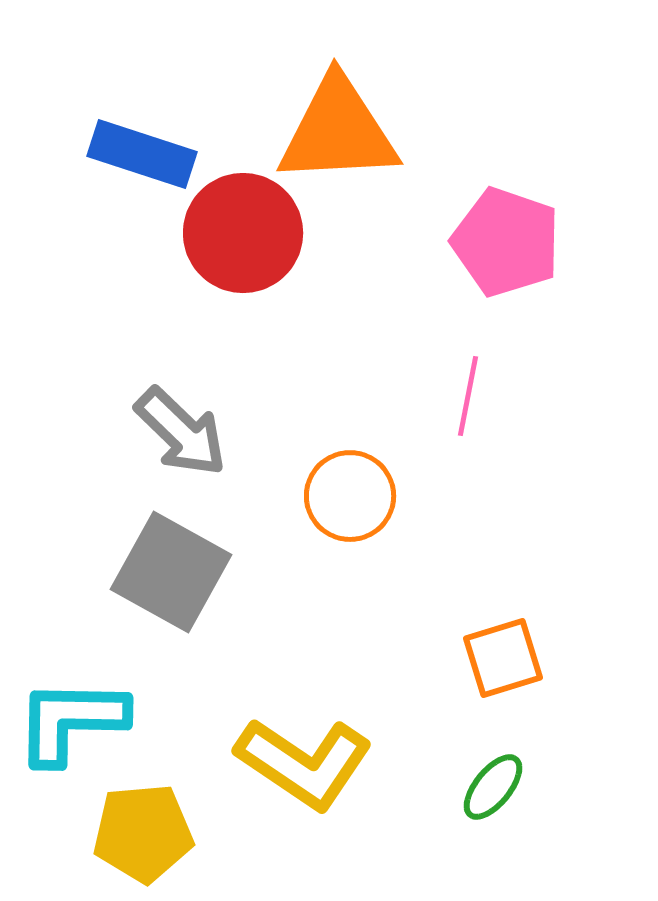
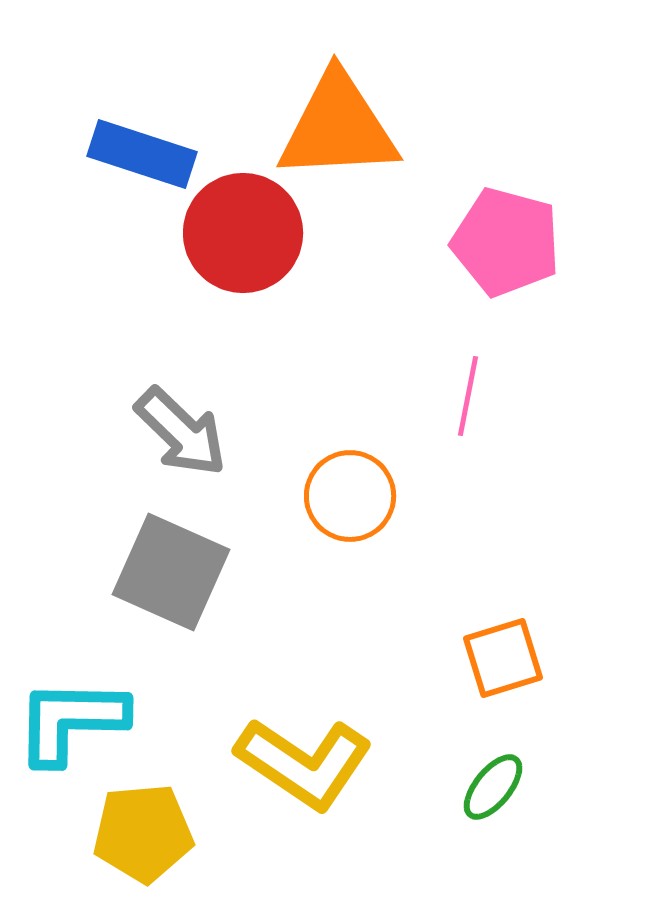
orange triangle: moved 4 px up
pink pentagon: rotated 4 degrees counterclockwise
gray square: rotated 5 degrees counterclockwise
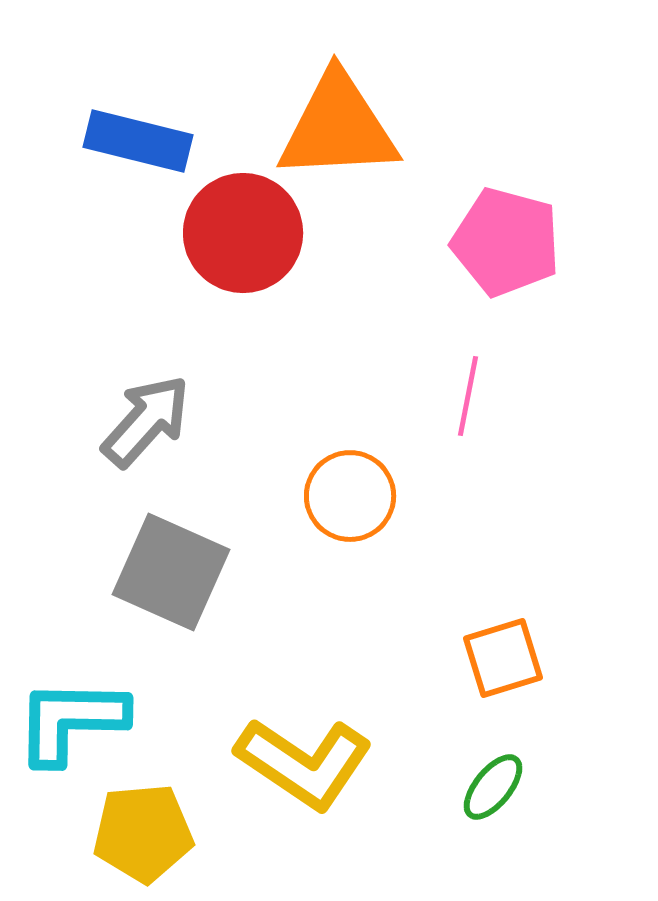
blue rectangle: moved 4 px left, 13 px up; rotated 4 degrees counterclockwise
gray arrow: moved 35 px left, 11 px up; rotated 92 degrees counterclockwise
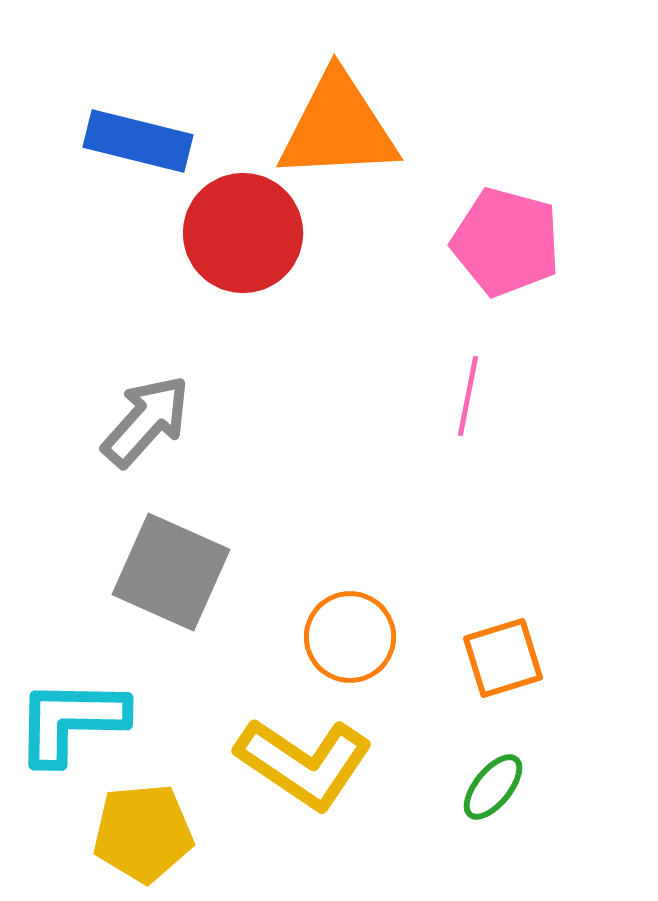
orange circle: moved 141 px down
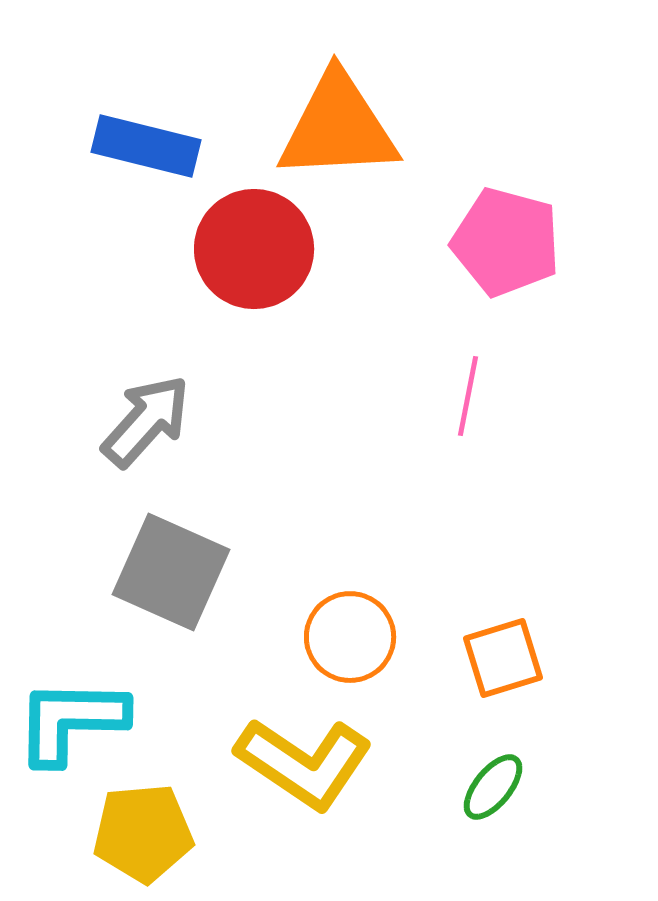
blue rectangle: moved 8 px right, 5 px down
red circle: moved 11 px right, 16 px down
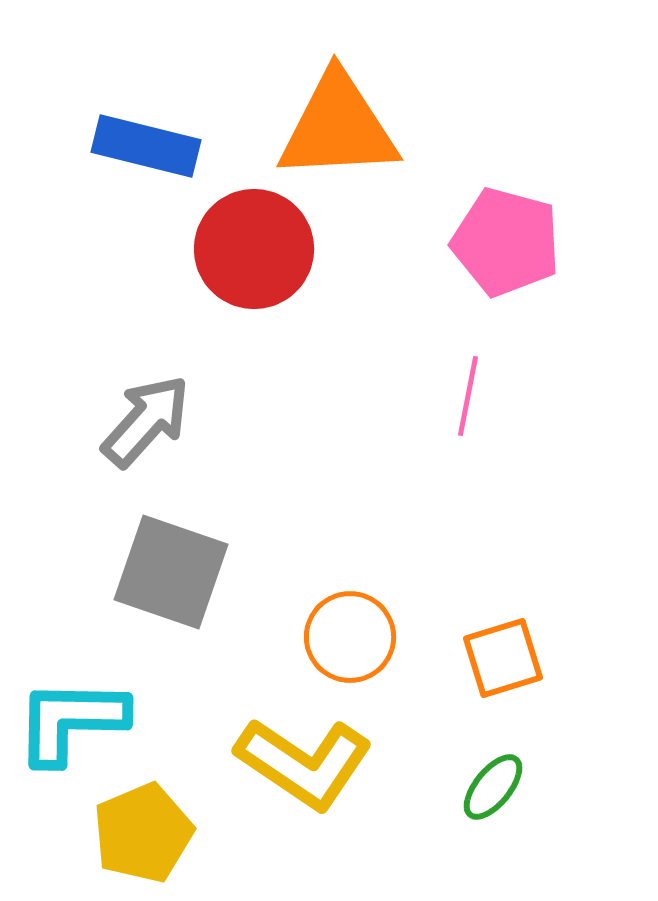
gray square: rotated 5 degrees counterclockwise
yellow pentagon: rotated 18 degrees counterclockwise
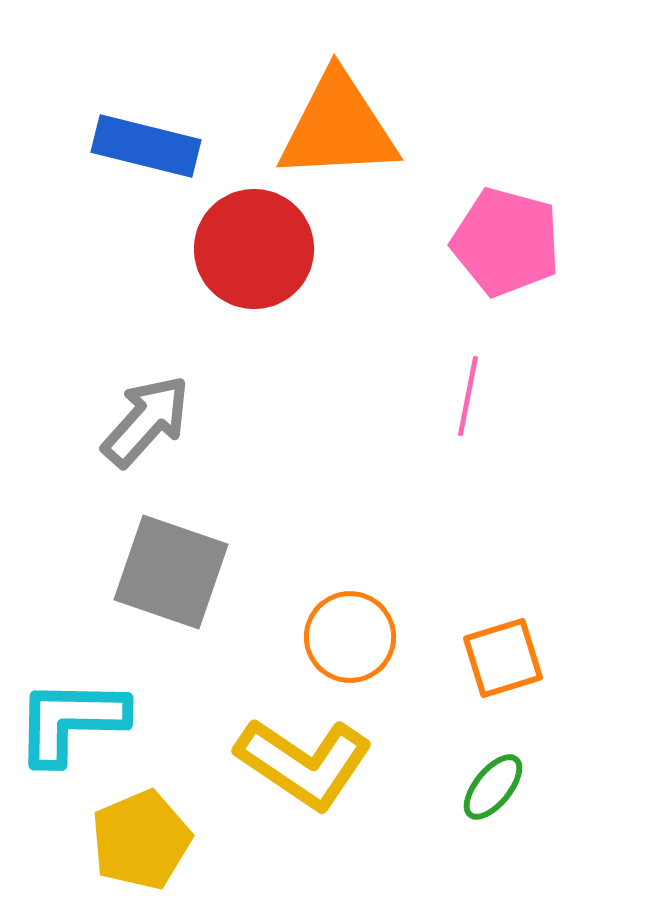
yellow pentagon: moved 2 px left, 7 px down
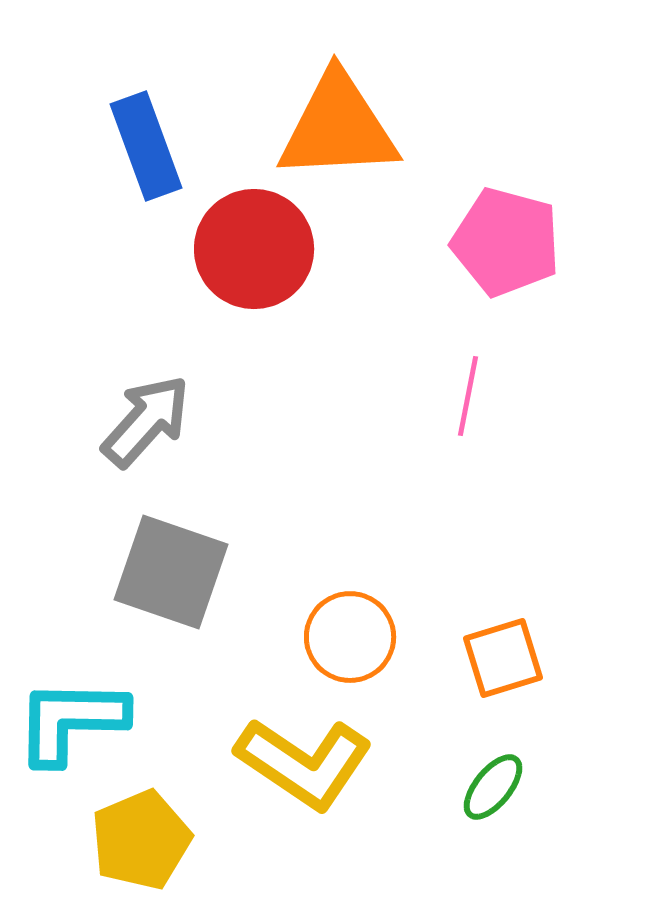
blue rectangle: rotated 56 degrees clockwise
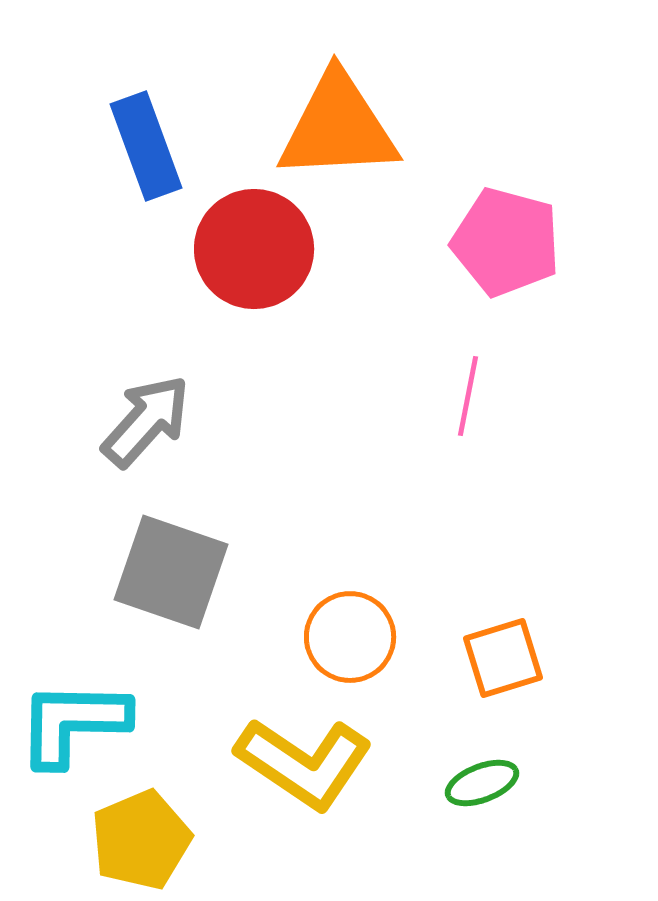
cyan L-shape: moved 2 px right, 2 px down
green ellipse: moved 11 px left, 4 px up; rotated 30 degrees clockwise
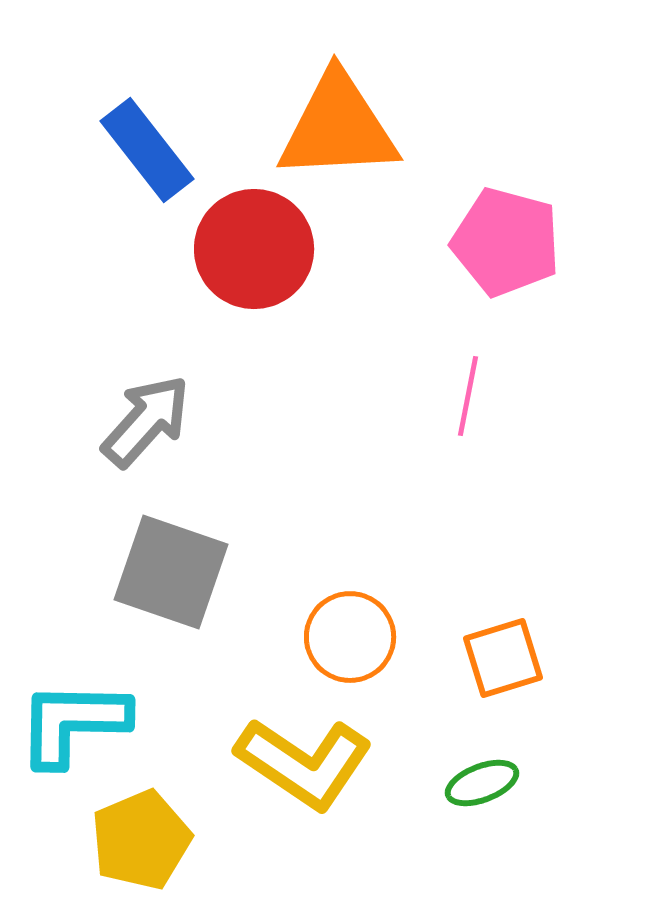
blue rectangle: moved 1 px right, 4 px down; rotated 18 degrees counterclockwise
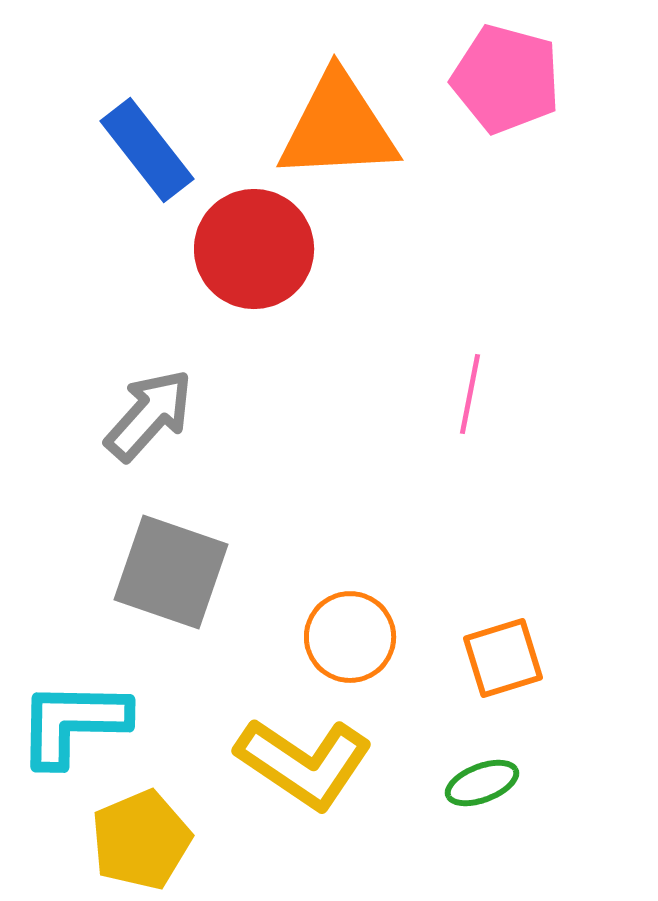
pink pentagon: moved 163 px up
pink line: moved 2 px right, 2 px up
gray arrow: moved 3 px right, 6 px up
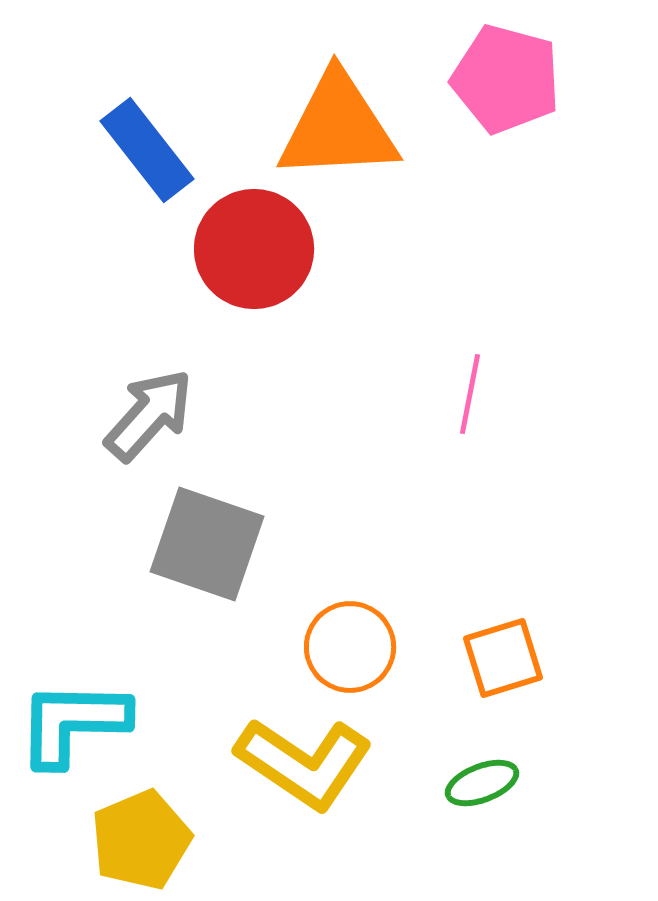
gray square: moved 36 px right, 28 px up
orange circle: moved 10 px down
